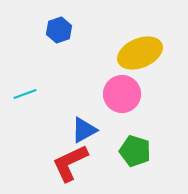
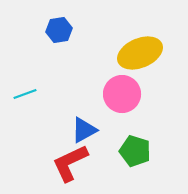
blue hexagon: rotated 10 degrees clockwise
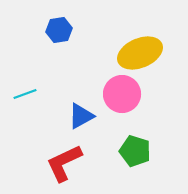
blue triangle: moved 3 px left, 14 px up
red L-shape: moved 6 px left
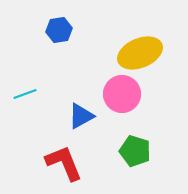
red L-shape: rotated 93 degrees clockwise
